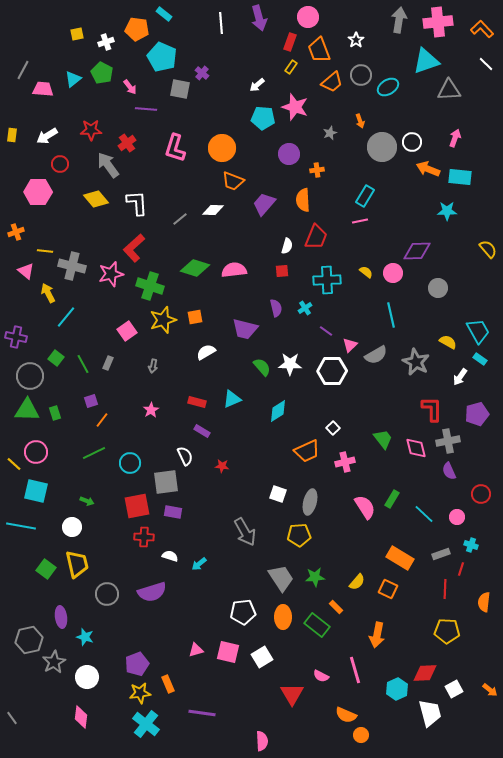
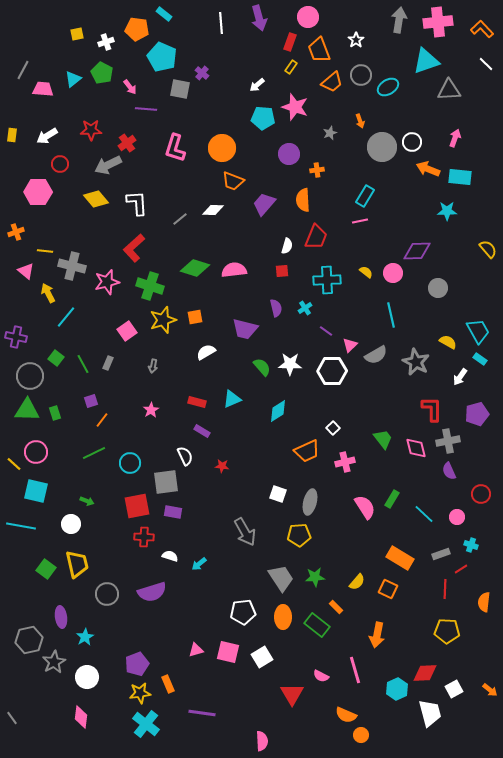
gray arrow at (108, 165): rotated 80 degrees counterclockwise
pink star at (111, 274): moved 4 px left, 8 px down
white circle at (72, 527): moved 1 px left, 3 px up
red line at (461, 569): rotated 40 degrees clockwise
cyan star at (85, 637): rotated 24 degrees clockwise
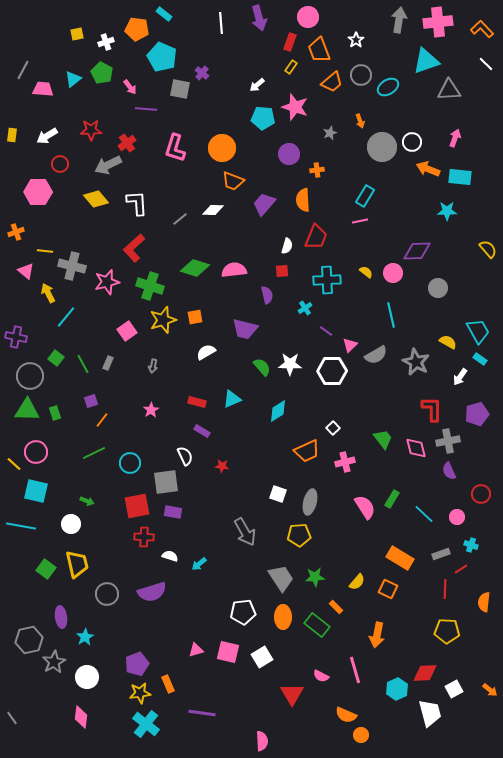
purple semicircle at (276, 308): moved 9 px left, 13 px up
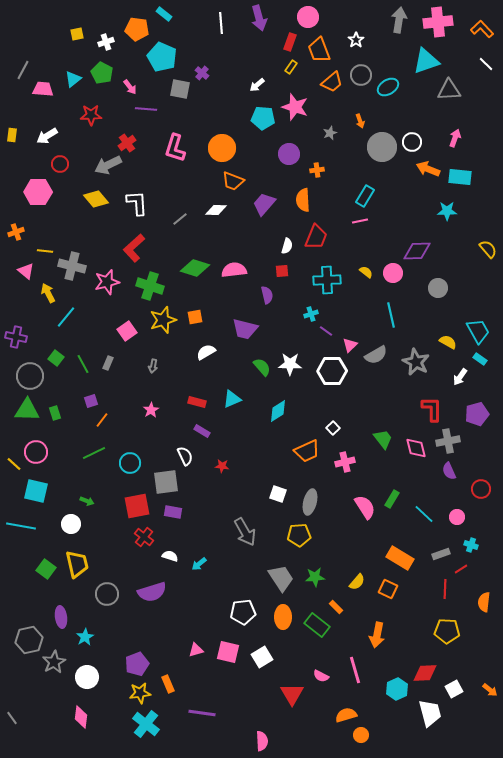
red star at (91, 130): moved 15 px up
white diamond at (213, 210): moved 3 px right
cyan cross at (305, 308): moved 6 px right, 6 px down; rotated 16 degrees clockwise
red circle at (481, 494): moved 5 px up
red cross at (144, 537): rotated 36 degrees clockwise
orange semicircle at (346, 715): rotated 140 degrees clockwise
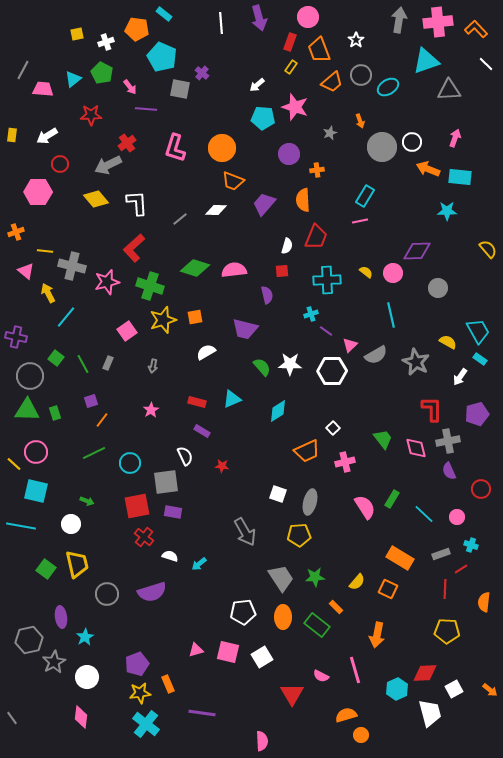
orange L-shape at (482, 29): moved 6 px left
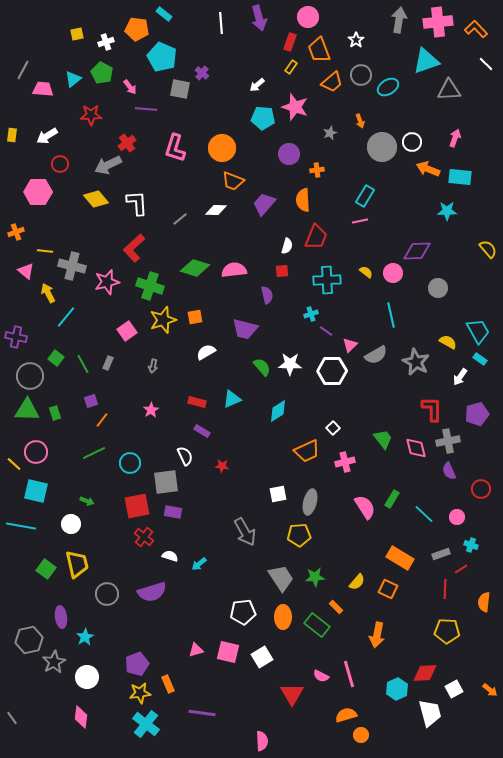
white square at (278, 494): rotated 30 degrees counterclockwise
pink line at (355, 670): moved 6 px left, 4 px down
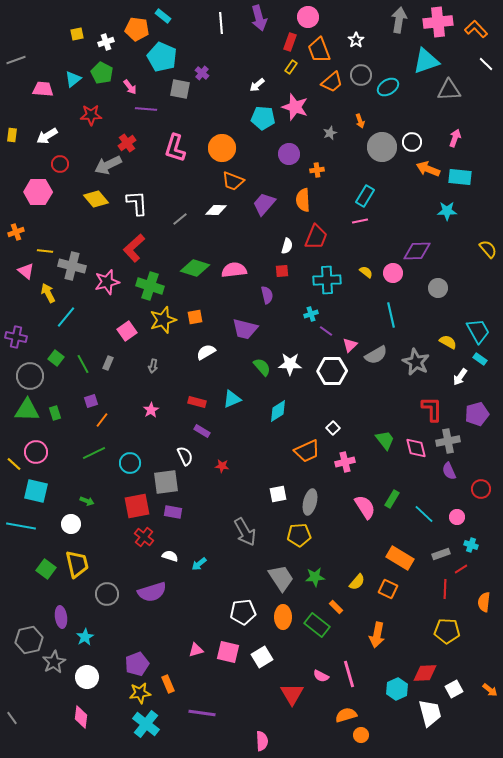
cyan rectangle at (164, 14): moved 1 px left, 2 px down
gray line at (23, 70): moved 7 px left, 10 px up; rotated 42 degrees clockwise
green trapezoid at (383, 439): moved 2 px right, 1 px down
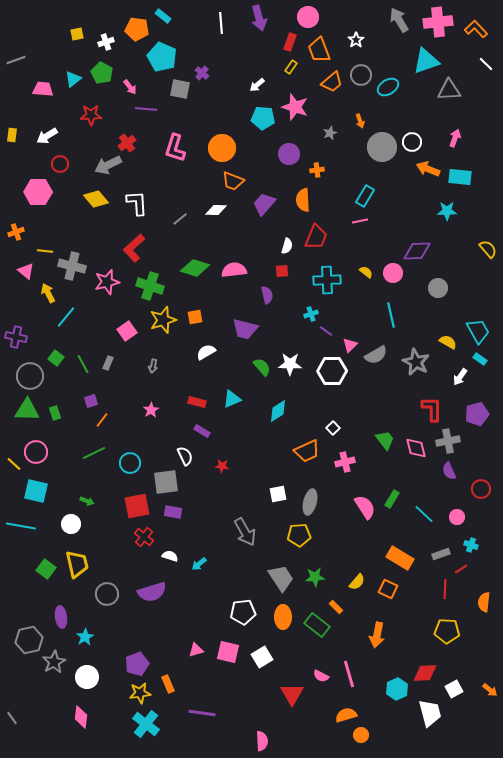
gray arrow at (399, 20): rotated 40 degrees counterclockwise
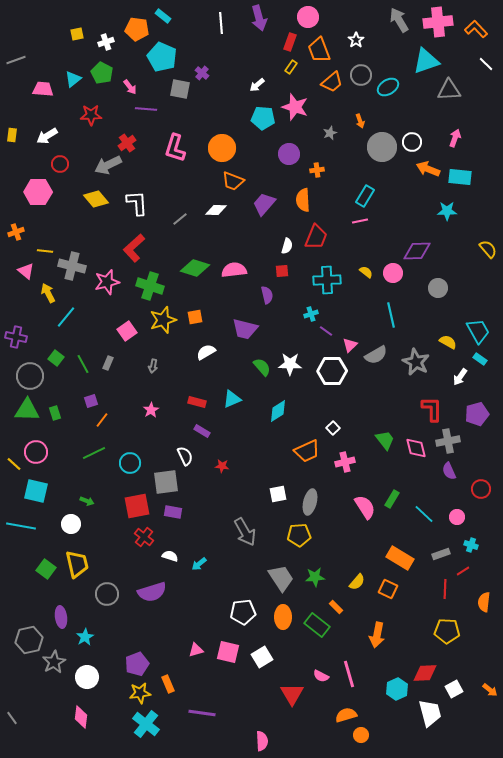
red line at (461, 569): moved 2 px right, 2 px down
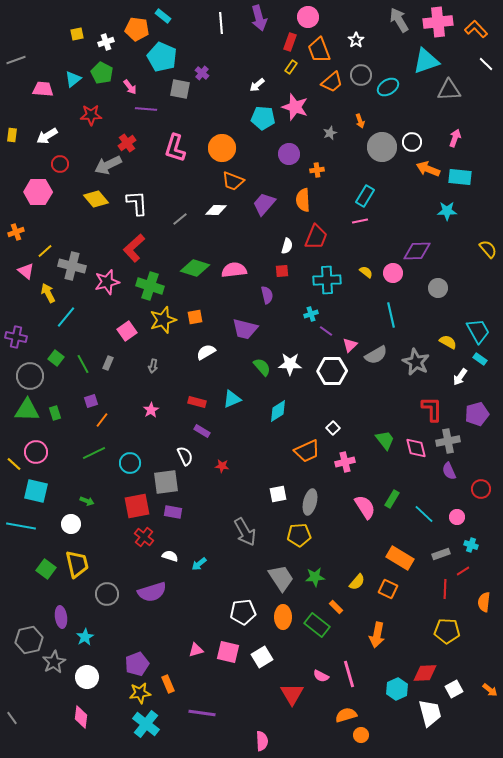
yellow line at (45, 251): rotated 49 degrees counterclockwise
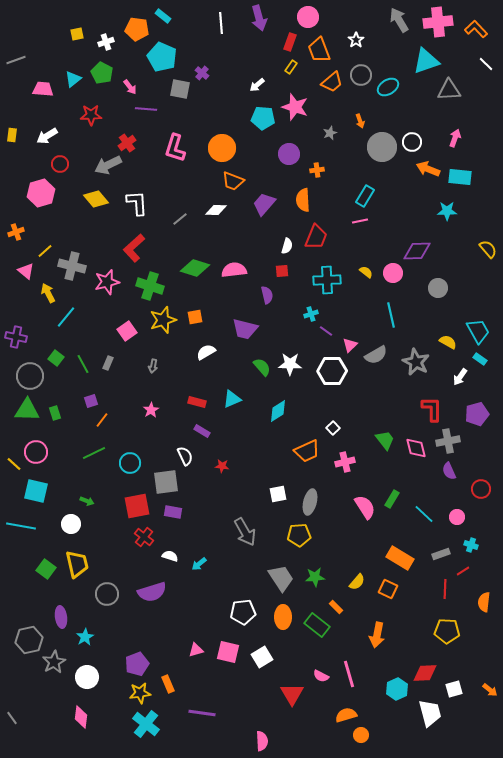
pink hexagon at (38, 192): moved 3 px right, 1 px down; rotated 16 degrees counterclockwise
white square at (454, 689): rotated 12 degrees clockwise
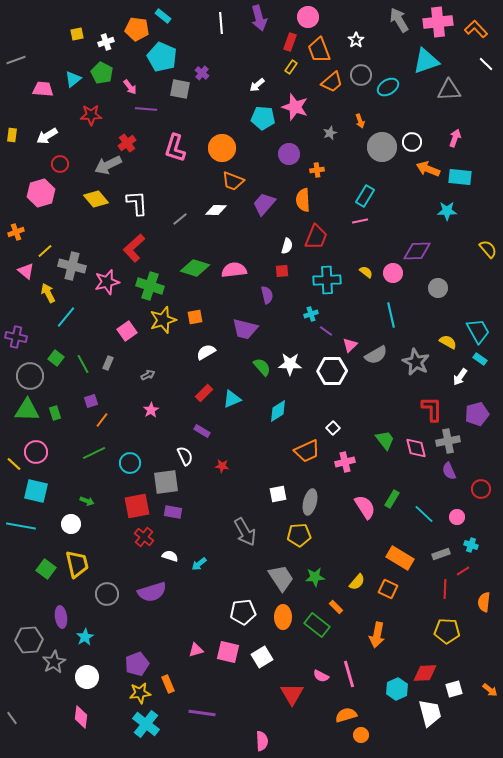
gray arrow at (153, 366): moved 5 px left, 9 px down; rotated 128 degrees counterclockwise
red rectangle at (197, 402): moved 7 px right, 9 px up; rotated 60 degrees counterclockwise
gray hexagon at (29, 640): rotated 8 degrees clockwise
